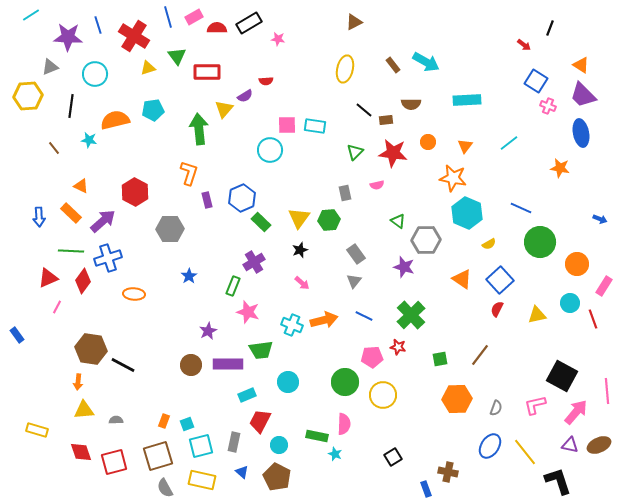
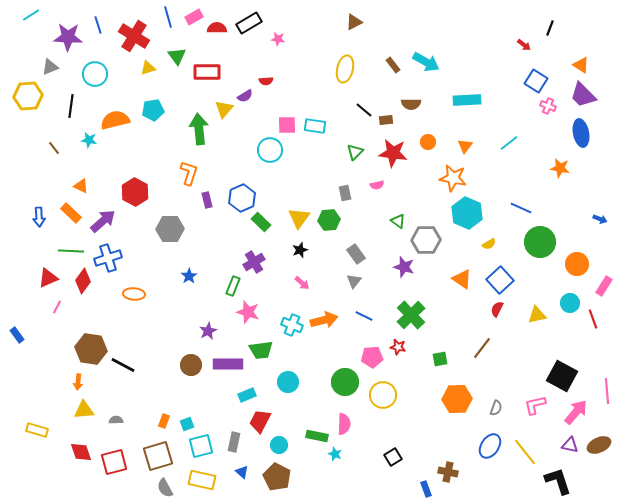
brown line at (480, 355): moved 2 px right, 7 px up
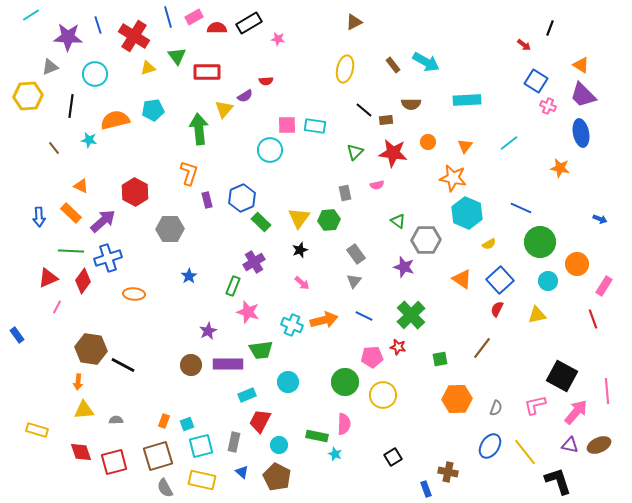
cyan circle at (570, 303): moved 22 px left, 22 px up
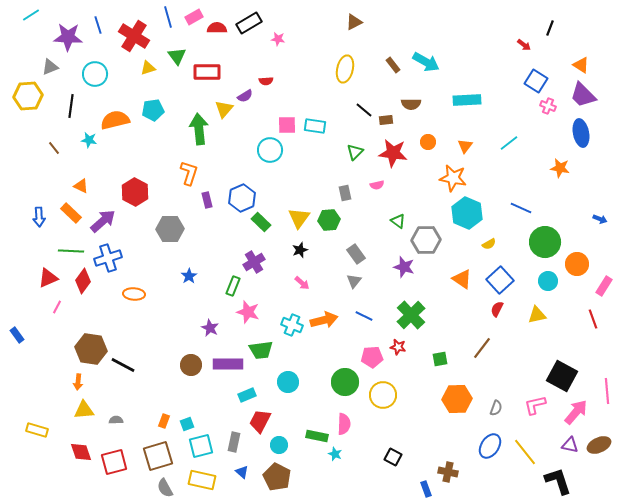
green circle at (540, 242): moved 5 px right
purple star at (208, 331): moved 2 px right, 3 px up; rotated 18 degrees counterclockwise
black square at (393, 457): rotated 30 degrees counterclockwise
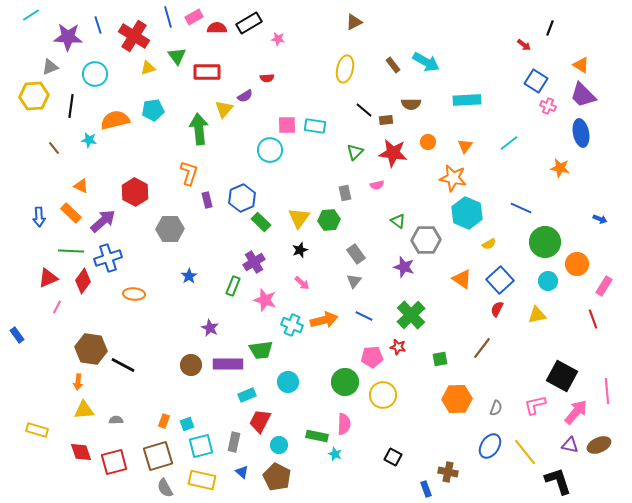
red semicircle at (266, 81): moved 1 px right, 3 px up
yellow hexagon at (28, 96): moved 6 px right
pink star at (248, 312): moved 17 px right, 12 px up
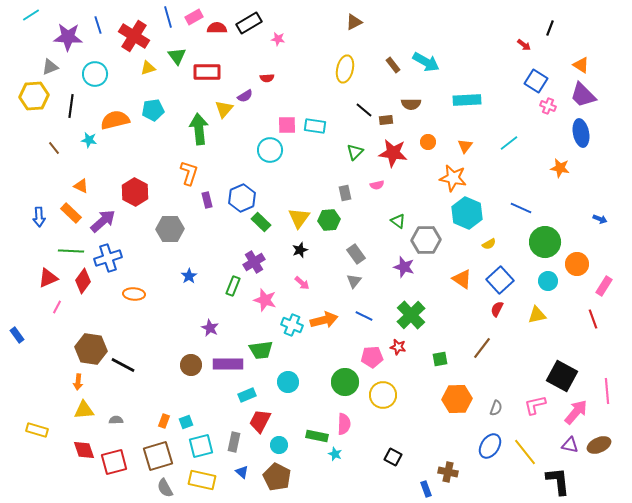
cyan square at (187, 424): moved 1 px left, 2 px up
red diamond at (81, 452): moved 3 px right, 2 px up
black L-shape at (558, 481): rotated 12 degrees clockwise
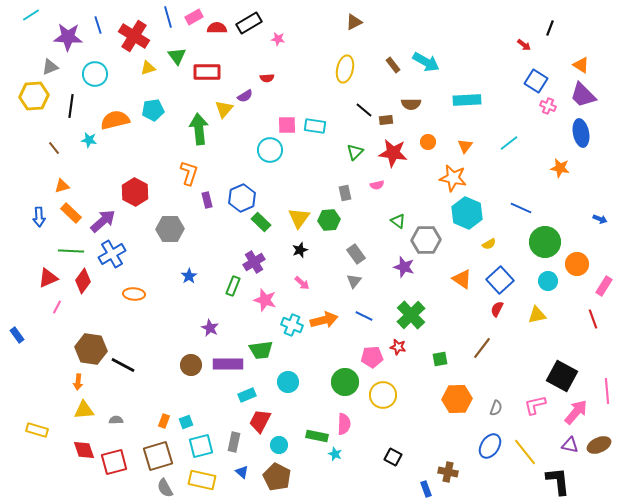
orange triangle at (81, 186): moved 19 px left; rotated 42 degrees counterclockwise
blue cross at (108, 258): moved 4 px right, 4 px up; rotated 12 degrees counterclockwise
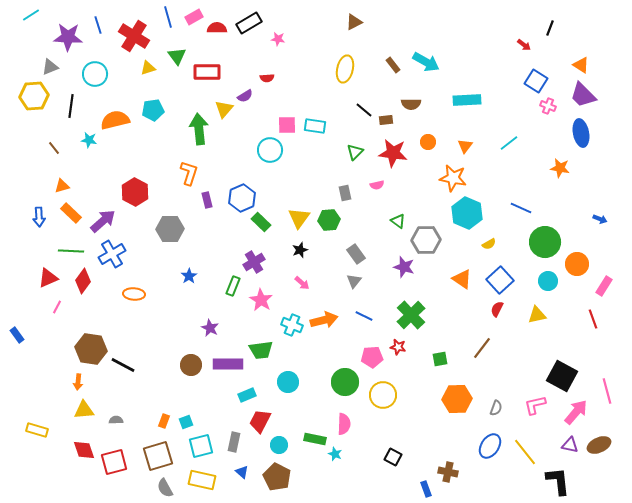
pink star at (265, 300): moved 4 px left; rotated 15 degrees clockwise
pink line at (607, 391): rotated 10 degrees counterclockwise
green rectangle at (317, 436): moved 2 px left, 3 px down
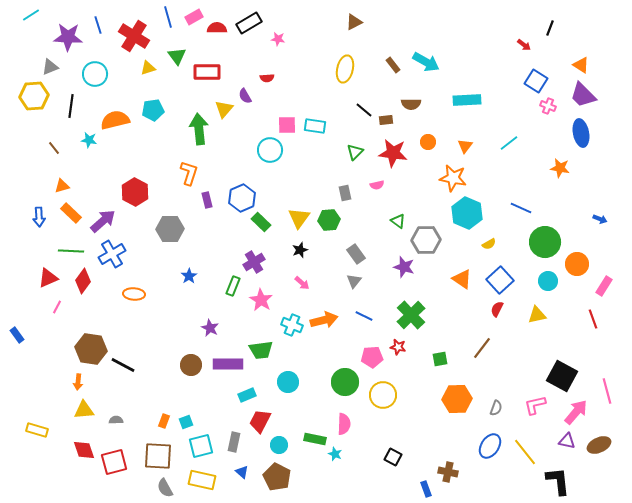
purple semicircle at (245, 96): rotated 91 degrees clockwise
purple triangle at (570, 445): moved 3 px left, 4 px up
brown square at (158, 456): rotated 20 degrees clockwise
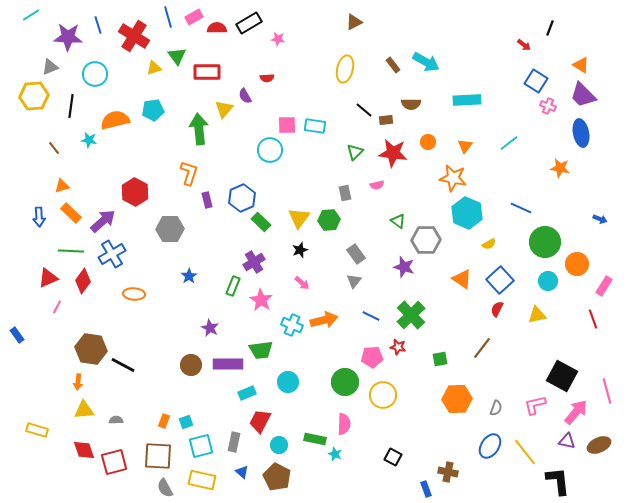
yellow triangle at (148, 68): moved 6 px right
blue line at (364, 316): moved 7 px right
cyan rectangle at (247, 395): moved 2 px up
